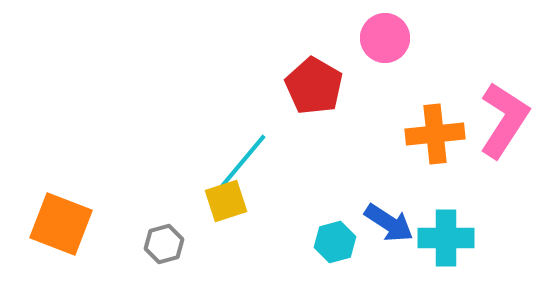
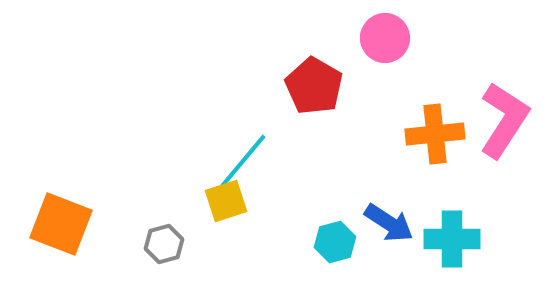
cyan cross: moved 6 px right, 1 px down
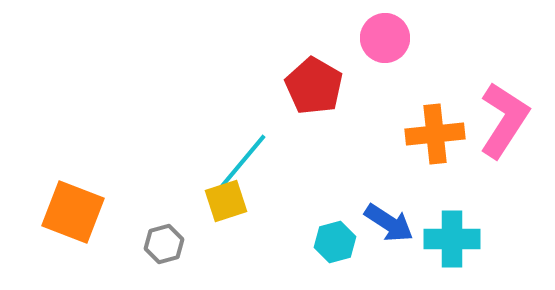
orange square: moved 12 px right, 12 px up
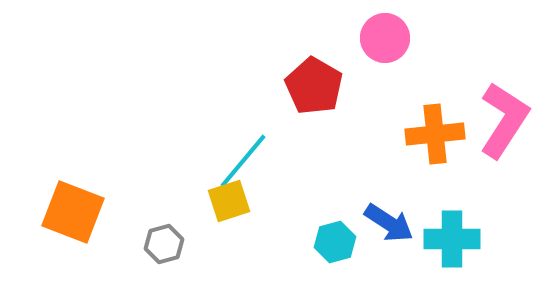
yellow square: moved 3 px right
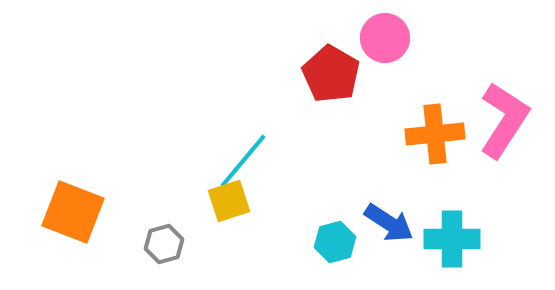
red pentagon: moved 17 px right, 12 px up
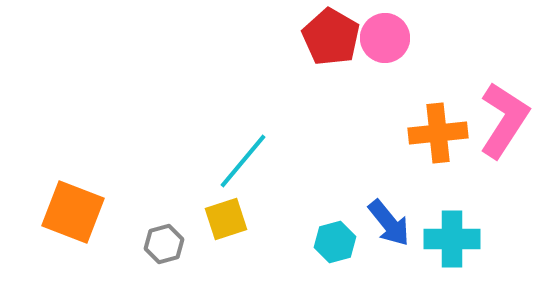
red pentagon: moved 37 px up
orange cross: moved 3 px right, 1 px up
yellow square: moved 3 px left, 18 px down
blue arrow: rotated 18 degrees clockwise
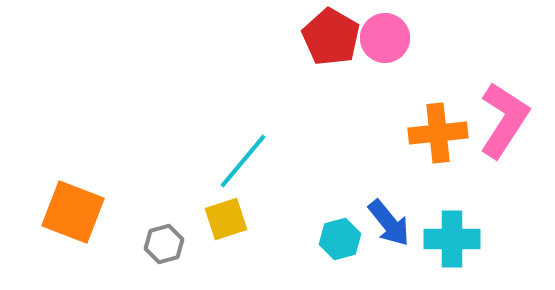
cyan hexagon: moved 5 px right, 3 px up
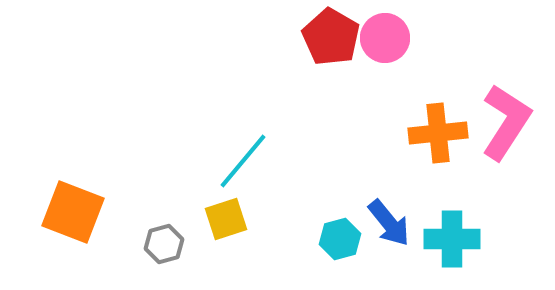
pink L-shape: moved 2 px right, 2 px down
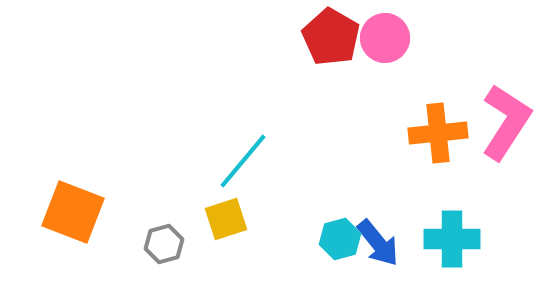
blue arrow: moved 11 px left, 20 px down
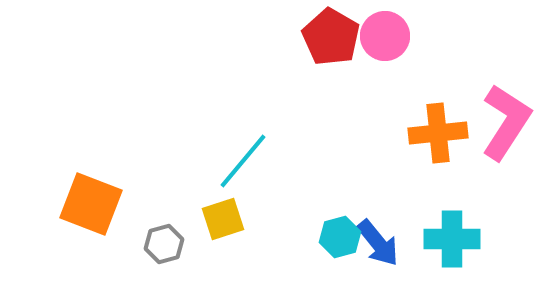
pink circle: moved 2 px up
orange square: moved 18 px right, 8 px up
yellow square: moved 3 px left
cyan hexagon: moved 2 px up
